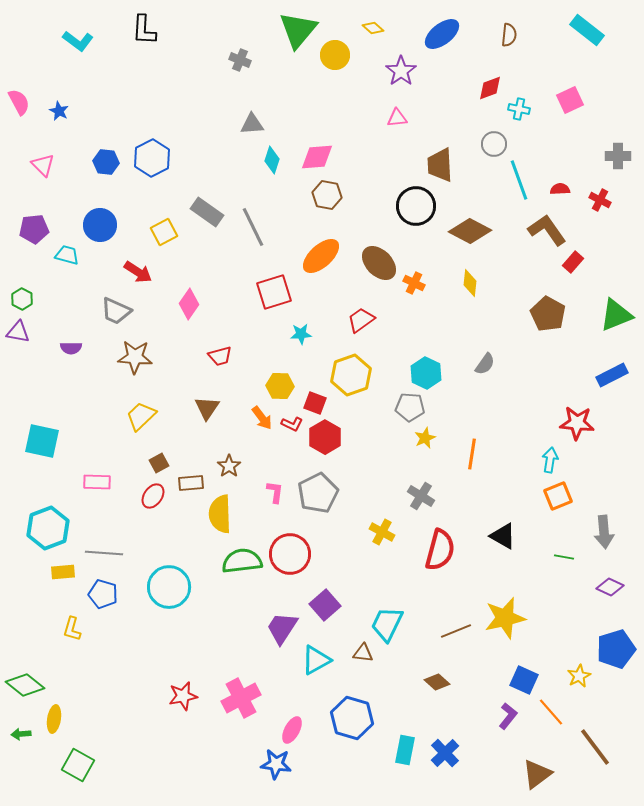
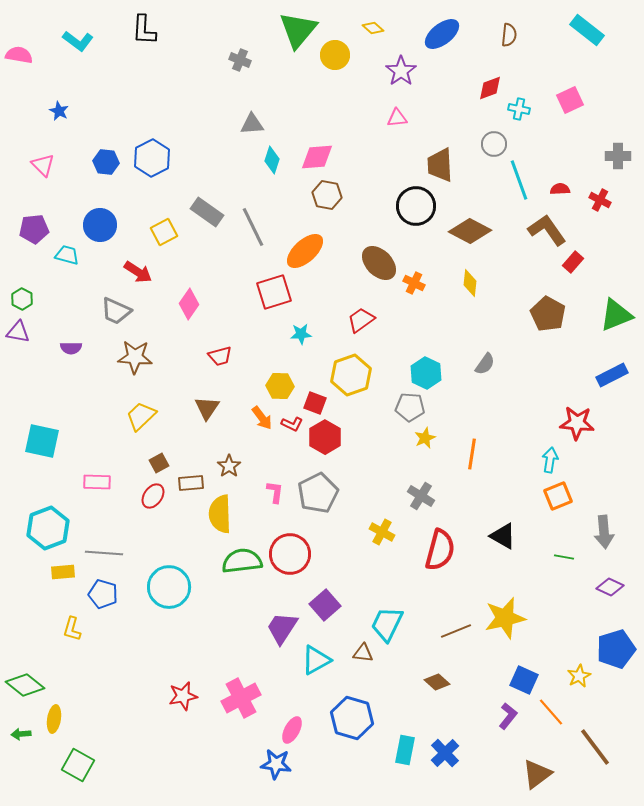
pink semicircle at (19, 102): moved 47 px up; rotated 52 degrees counterclockwise
orange ellipse at (321, 256): moved 16 px left, 5 px up
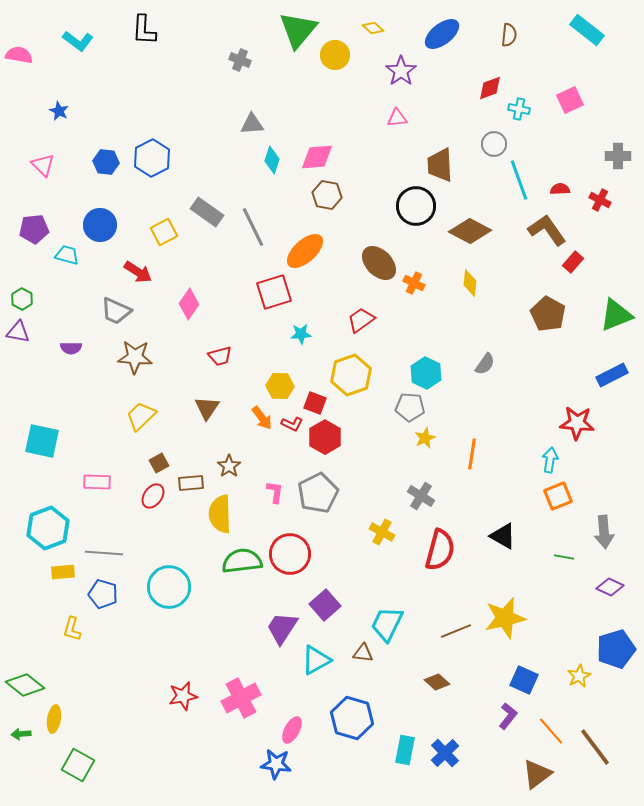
orange line at (551, 712): moved 19 px down
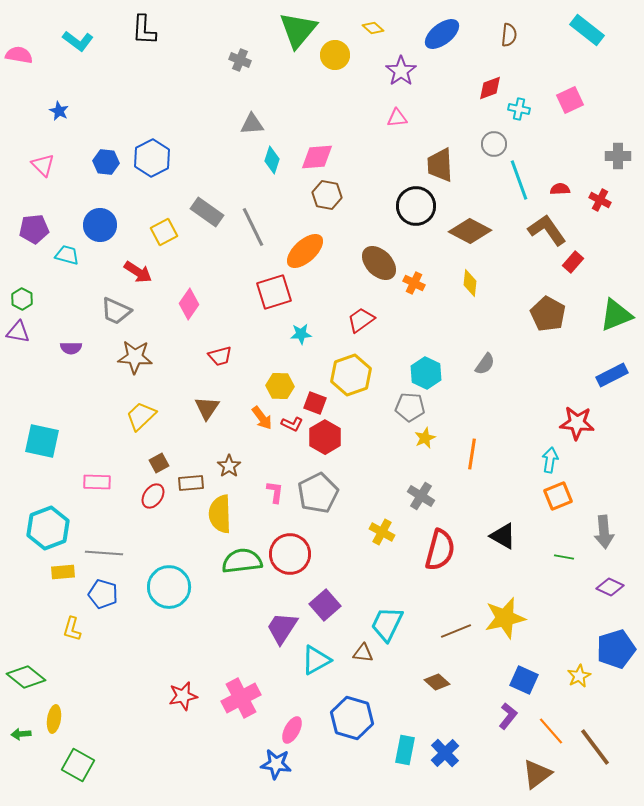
green diamond at (25, 685): moved 1 px right, 8 px up
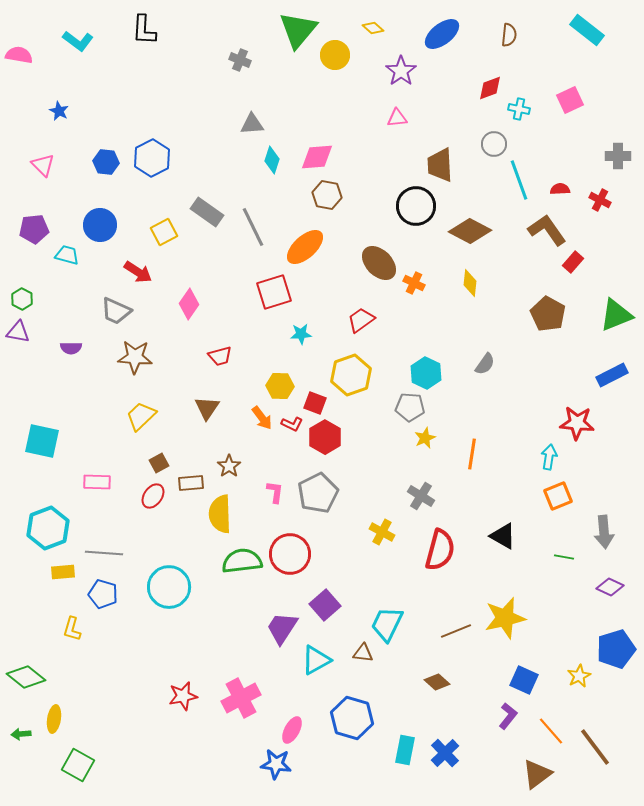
orange ellipse at (305, 251): moved 4 px up
cyan arrow at (550, 460): moved 1 px left, 3 px up
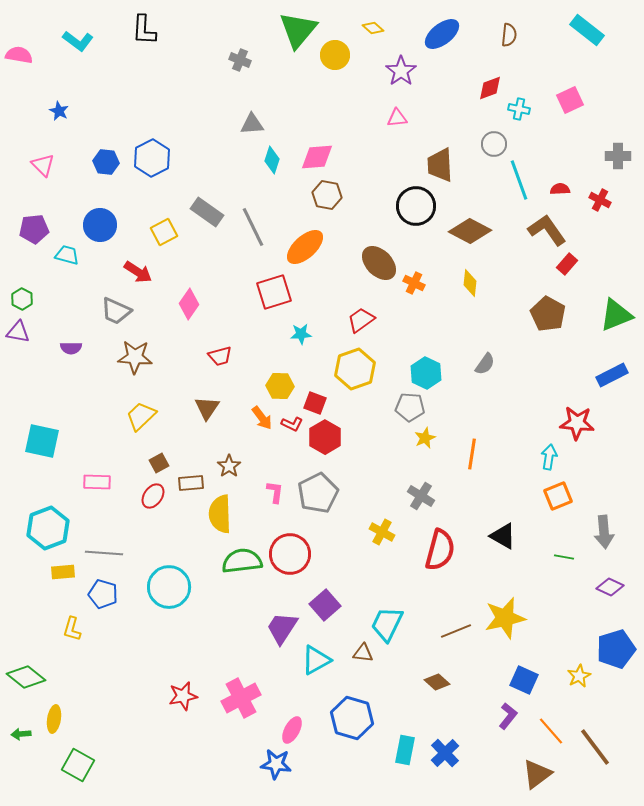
red rectangle at (573, 262): moved 6 px left, 2 px down
yellow hexagon at (351, 375): moved 4 px right, 6 px up
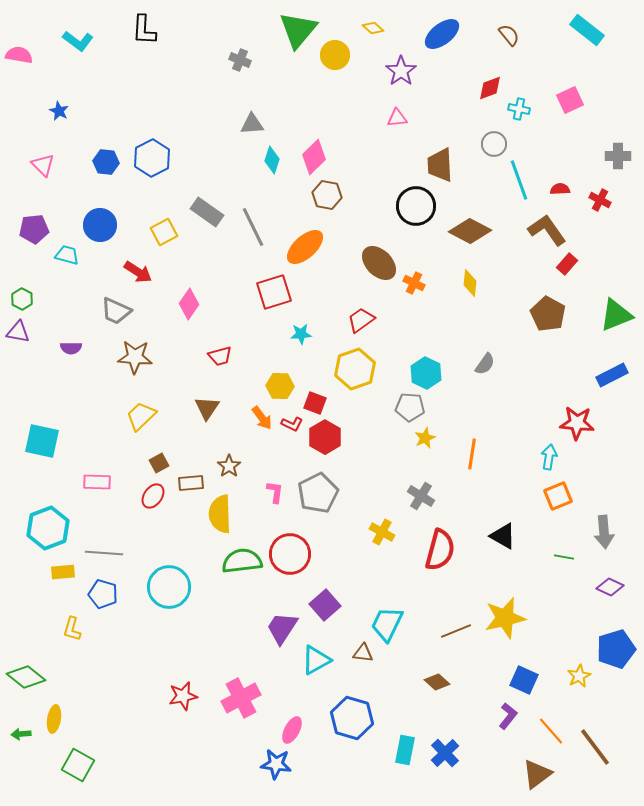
brown semicircle at (509, 35): rotated 45 degrees counterclockwise
pink diamond at (317, 157): moved 3 px left; rotated 40 degrees counterclockwise
